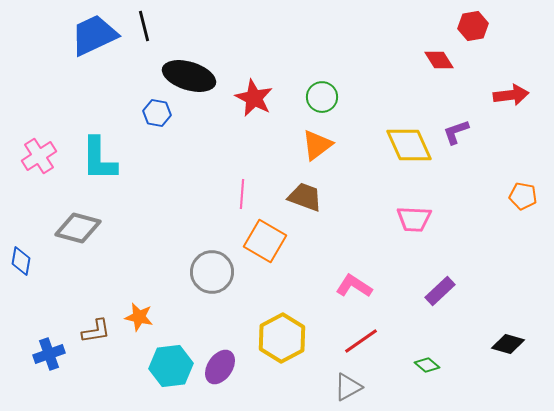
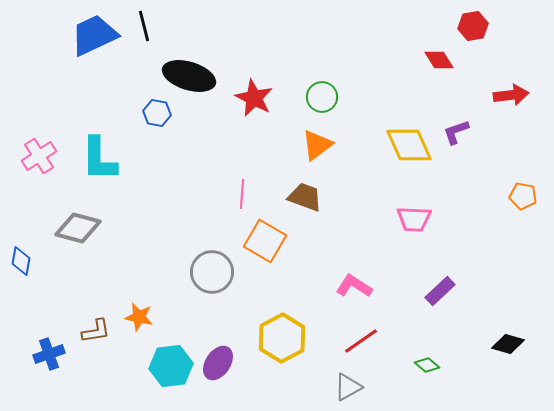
purple ellipse: moved 2 px left, 4 px up
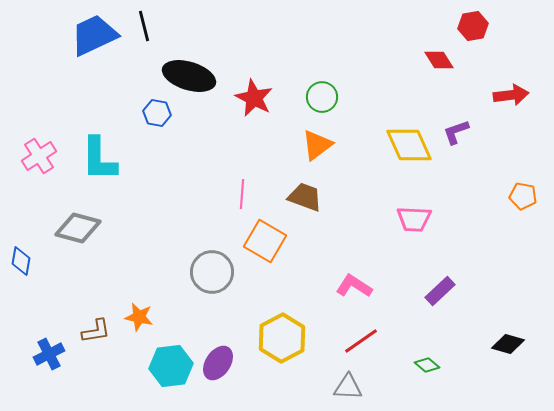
blue cross: rotated 8 degrees counterclockwise
gray triangle: rotated 32 degrees clockwise
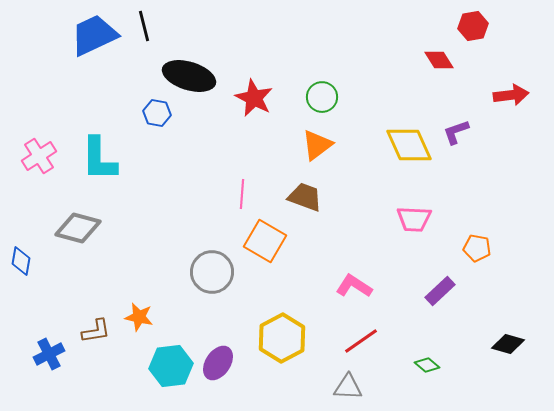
orange pentagon: moved 46 px left, 52 px down
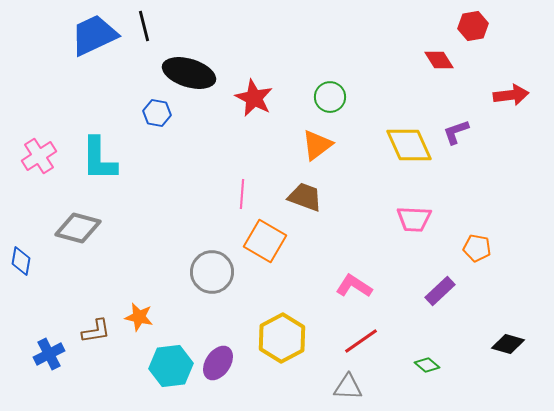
black ellipse: moved 3 px up
green circle: moved 8 px right
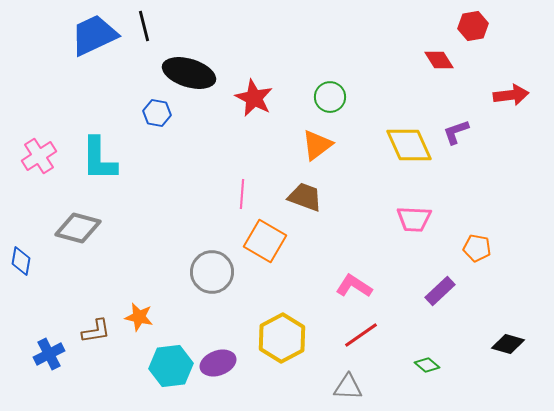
red line: moved 6 px up
purple ellipse: rotated 36 degrees clockwise
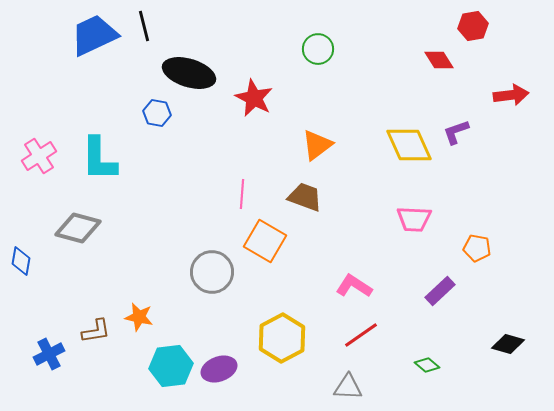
green circle: moved 12 px left, 48 px up
purple ellipse: moved 1 px right, 6 px down
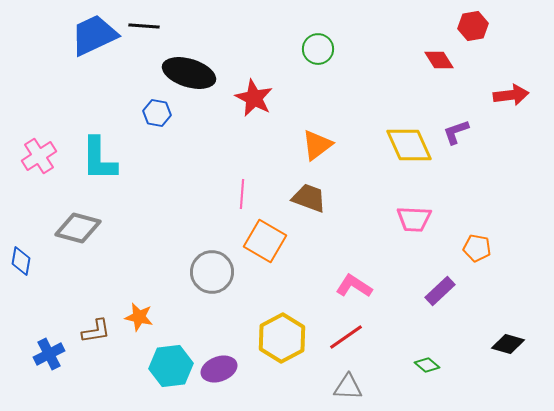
black line: rotated 72 degrees counterclockwise
brown trapezoid: moved 4 px right, 1 px down
red line: moved 15 px left, 2 px down
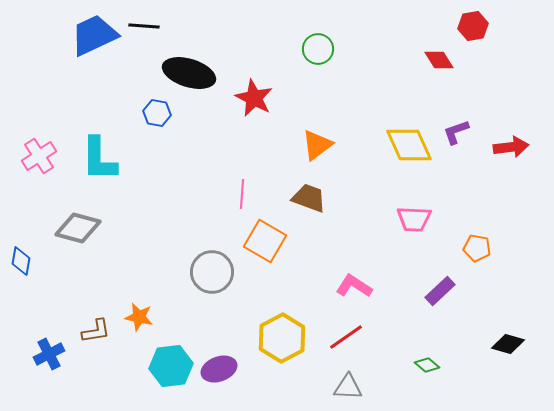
red arrow: moved 52 px down
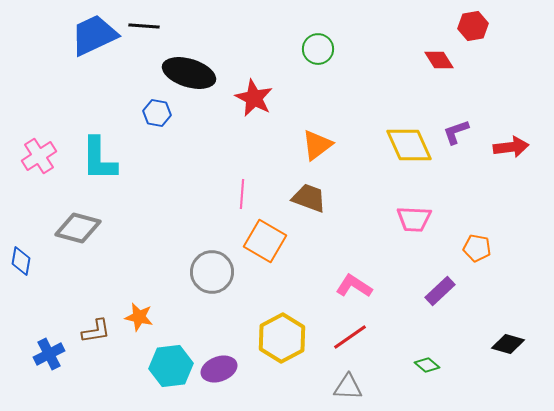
red line: moved 4 px right
